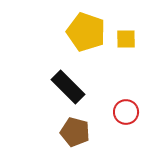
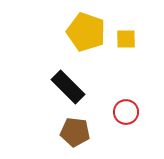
brown pentagon: rotated 8 degrees counterclockwise
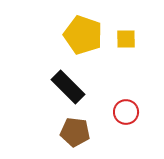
yellow pentagon: moved 3 px left, 3 px down
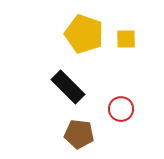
yellow pentagon: moved 1 px right, 1 px up
red circle: moved 5 px left, 3 px up
brown pentagon: moved 4 px right, 2 px down
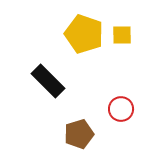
yellow square: moved 4 px left, 4 px up
black rectangle: moved 20 px left, 6 px up
brown pentagon: rotated 24 degrees counterclockwise
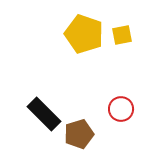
yellow square: rotated 10 degrees counterclockwise
black rectangle: moved 4 px left, 33 px down
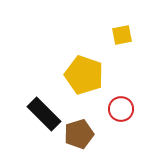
yellow pentagon: moved 41 px down
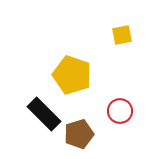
yellow pentagon: moved 12 px left
red circle: moved 1 px left, 2 px down
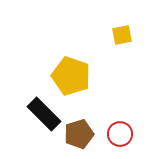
yellow pentagon: moved 1 px left, 1 px down
red circle: moved 23 px down
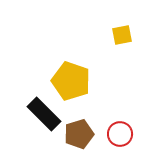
yellow pentagon: moved 5 px down
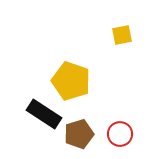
black rectangle: rotated 12 degrees counterclockwise
